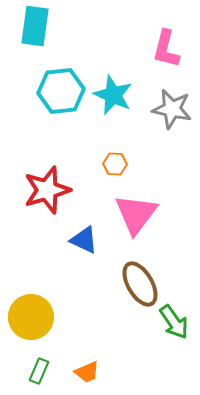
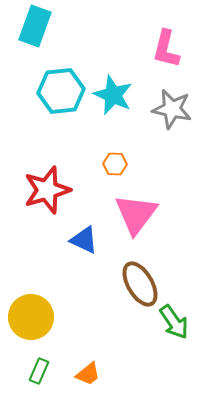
cyan rectangle: rotated 12 degrees clockwise
orange trapezoid: moved 1 px right, 2 px down; rotated 16 degrees counterclockwise
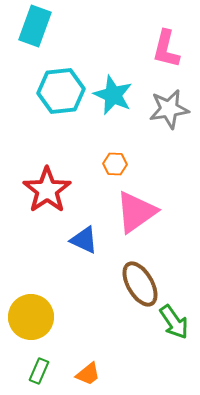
gray star: moved 3 px left; rotated 21 degrees counterclockwise
red star: rotated 18 degrees counterclockwise
pink triangle: moved 2 px up; rotated 18 degrees clockwise
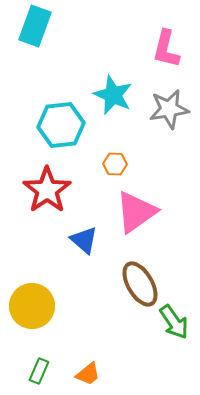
cyan hexagon: moved 34 px down
blue triangle: rotated 16 degrees clockwise
yellow circle: moved 1 px right, 11 px up
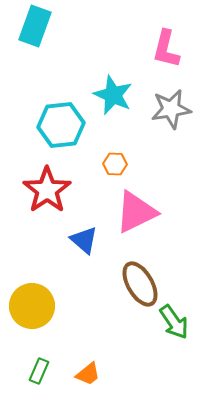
gray star: moved 2 px right
pink triangle: rotated 9 degrees clockwise
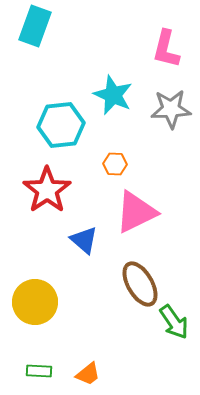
gray star: rotated 6 degrees clockwise
yellow circle: moved 3 px right, 4 px up
green rectangle: rotated 70 degrees clockwise
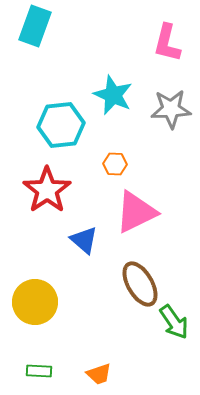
pink L-shape: moved 1 px right, 6 px up
orange trapezoid: moved 11 px right; rotated 20 degrees clockwise
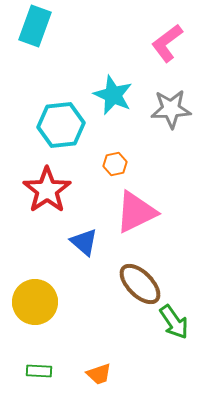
pink L-shape: rotated 39 degrees clockwise
orange hexagon: rotated 15 degrees counterclockwise
blue triangle: moved 2 px down
brown ellipse: rotated 15 degrees counterclockwise
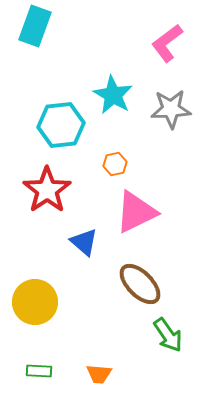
cyan star: rotated 6 degrees clockwise
green arrow: moved 6 px left, 13 px down
orange trapezoid: rotated 24 degrees clockwise
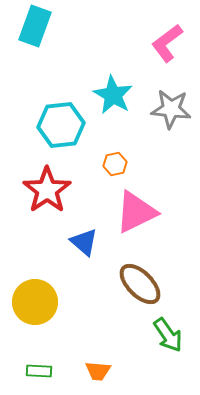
gray star: rotated 9 degrees clockwise
orange trapezoid: moved 1 px left, 3 px up
